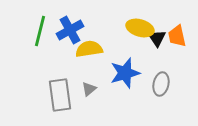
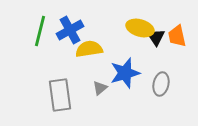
black triangle: moved 1 px left, 1 px up
gray triangle: moved 11 px right, 1 px up
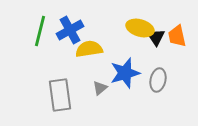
gray ellipse: moved 3 px left, 4 px up
